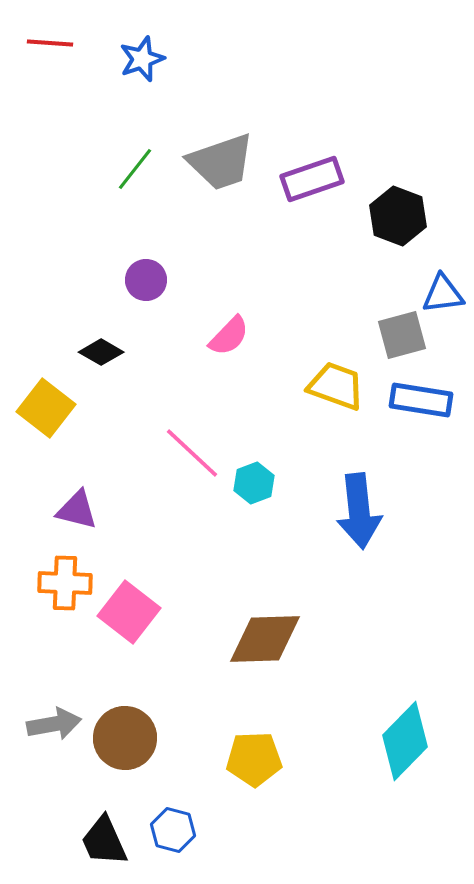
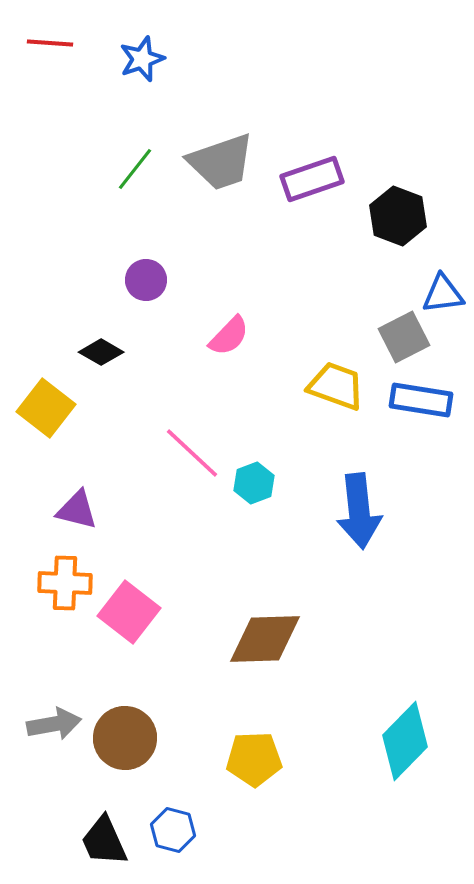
gray square: moved 2 px right, 2 px down; rotated 12 degrees counterclockwise
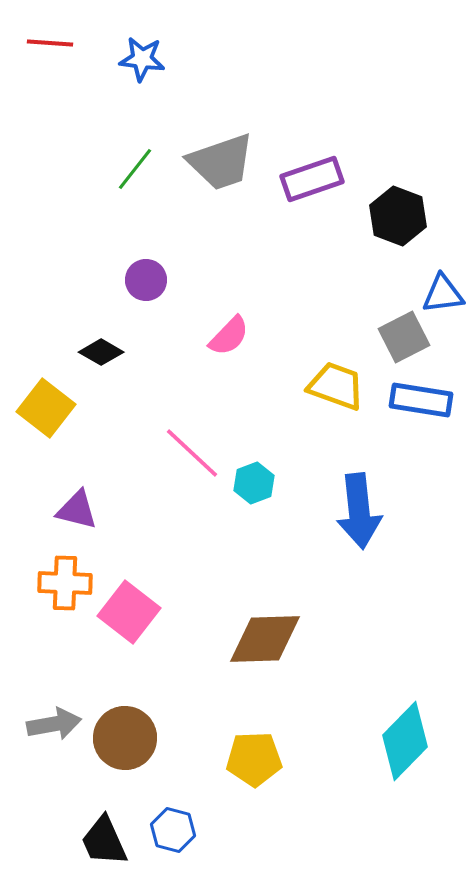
blue star: rotated 27 degrees clockwise
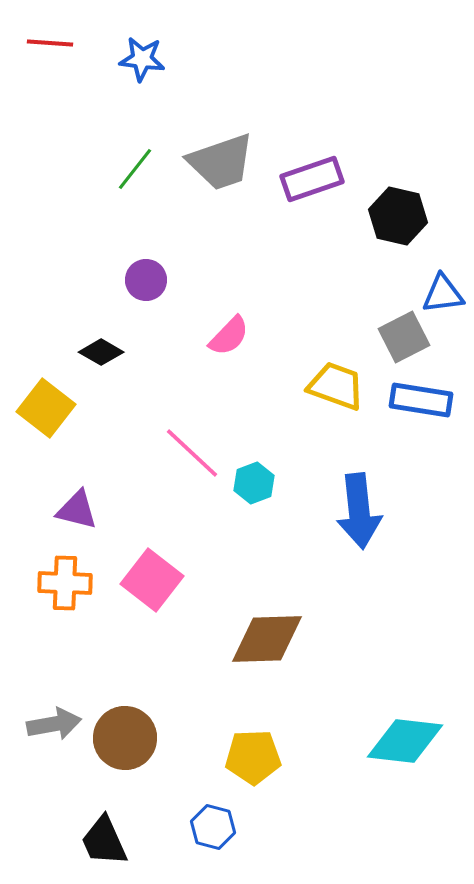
black hexagon: rotated 8 degrees counterclockwise
pink square: moved 23 px right, 32 px up
brown diamond: moved 2 px right
cyan diamond: rotated 52 degrees clockwise
yellow pentagon: moved 1 px left, 2 px up
blue hexagon: moved 40 px right, 3 px up
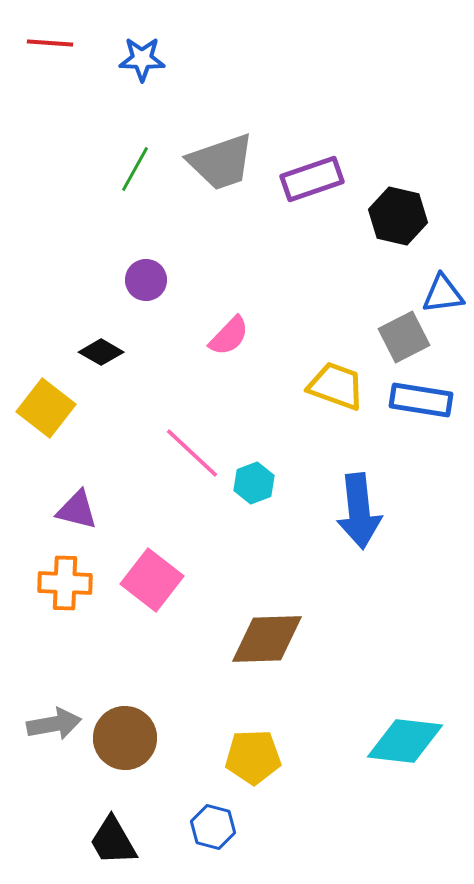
blue star: rotated 6 degrees counterclockwise
green line: rotated 9 degrees counterclockwise
black trapezoid: moved 9 px right; rotated 6 degrees counterclockwise
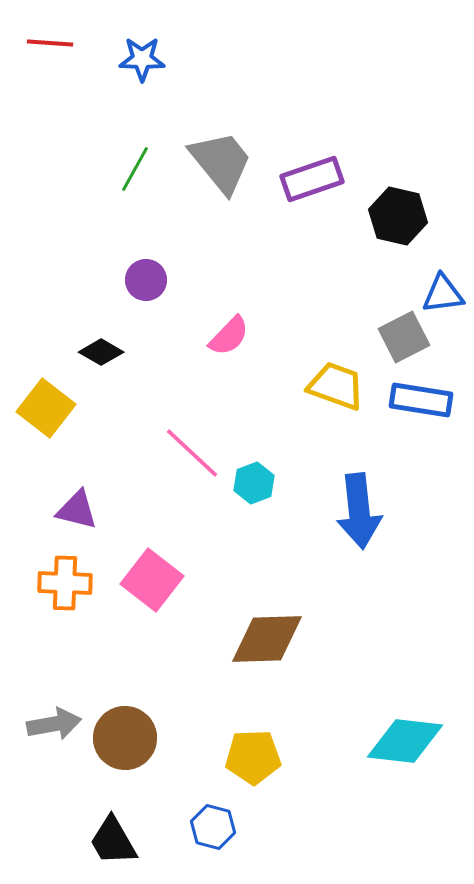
gray trapezoid: rotated 110 degrees counterclockwise
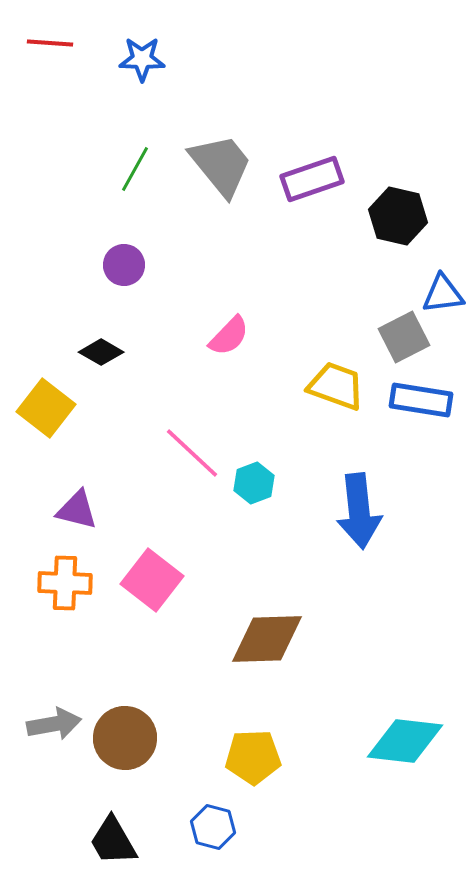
gray trapezoid: moved 3 px down
purple circle: moved 22 px left, 15 px up
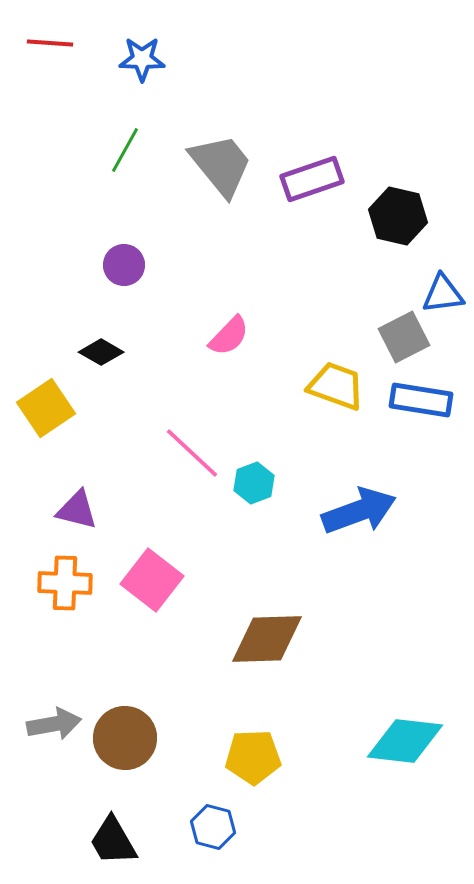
green line: moved 10 px left, 19 px up
yellow square: rotated 18 degrees clockwise
blue arrow: rotated 104 degrees counterclockwise
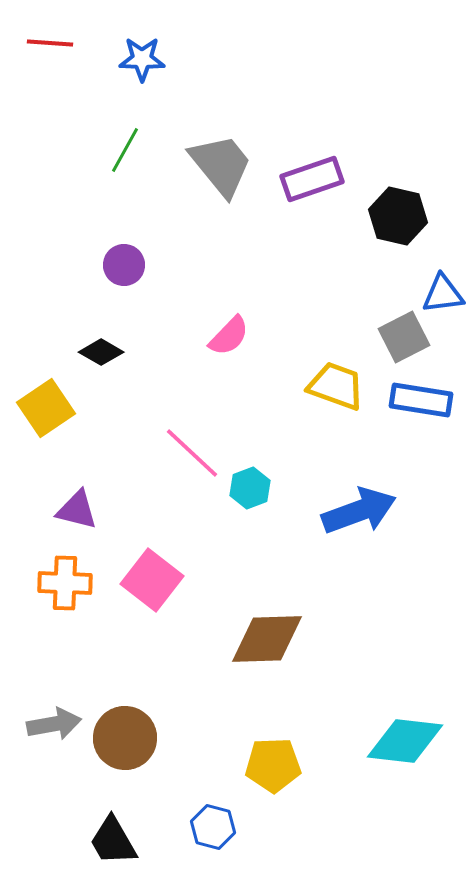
cyan hexagon: moved 4 px left, 5 px down
yellow pentagon: moved 20 px right, 8 px down
